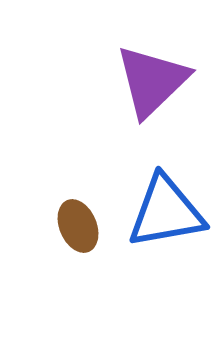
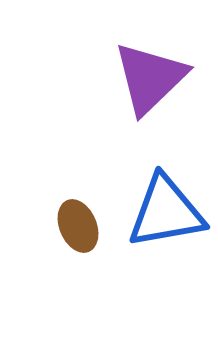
purple triangle: moved 2 px left, 3 px up
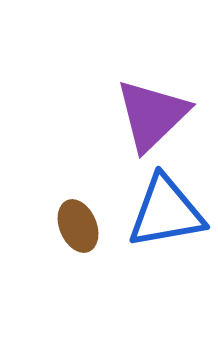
purple triangle: moved 2 px right, 37 px down
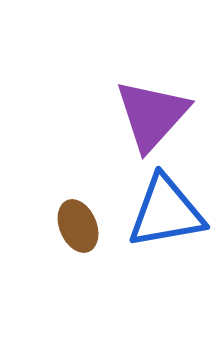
purple triangle: rotated 4 degrees counterclockwise
